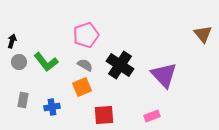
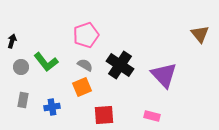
brown triangle: moved 3 px left
gray circle: moved 2 px right, 5 px down
pink rectangle: rotated 35 degrees clockwise
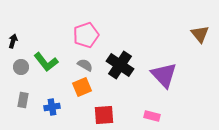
black arrow: moved 1 px right
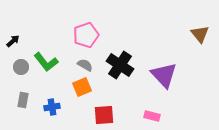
black arrow: rotated 32 degrees clockwise
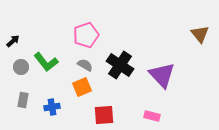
purple triangle: moved 2 px left
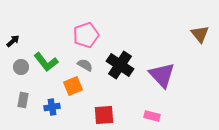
orange square: moved 9 px left, 1 px up
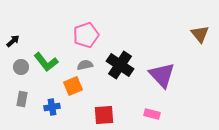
gray semicircle: rotated 42 degrees counterclockwise
gray rectangle: moved 1 px left, 1 px up
pink rectangle: moved 2 px up
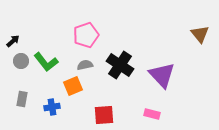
gray circle: moved 6 px up
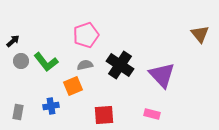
gray rectangle: moved 4 px left, 13 px down
blue cross: moved 1 px left, 1 px up
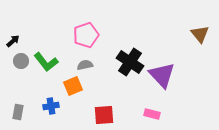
black cross: moved 10 px right, 3 px up
